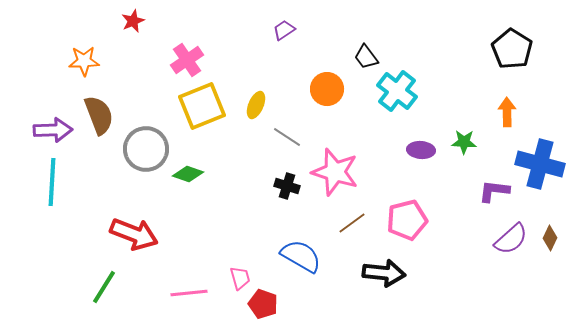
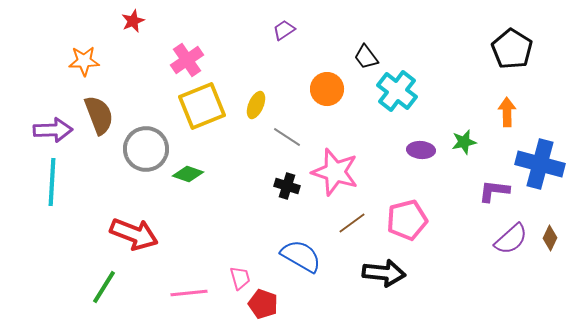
green star: rotated 15 degrees counterclockwise
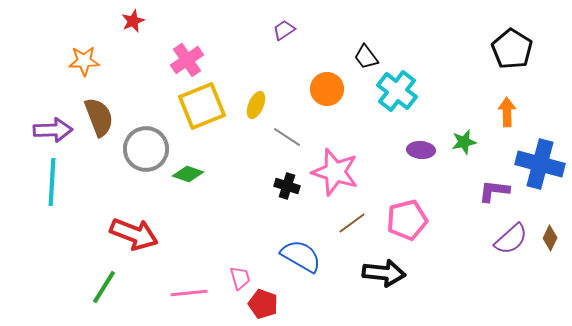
brown semicircle: moved 2 px down
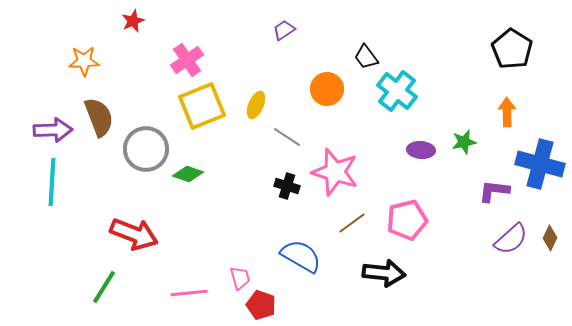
red pentagon: moved 2 px left, 1 px down
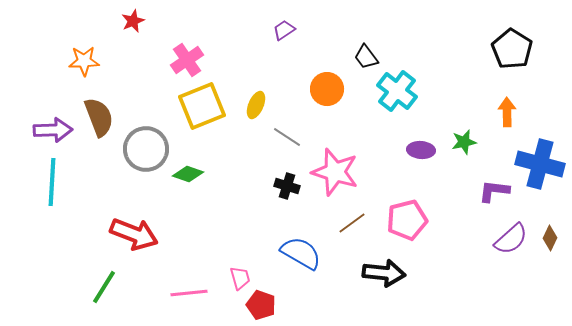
blue semicircle: moved 3 px up
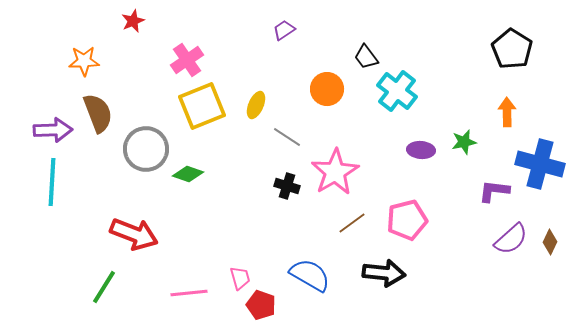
brown semicircle: moved 1 px left, 4 px up
pink star: rotated 24 degrees clockwise
brown diamond: moved 4 px down
blue semicircle: moved 9 px right, 22 px down
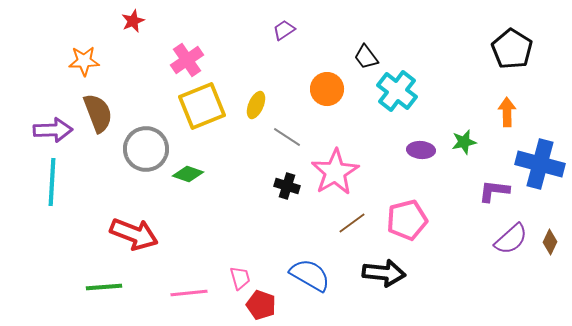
green line: rotated 54 degrees clockwise
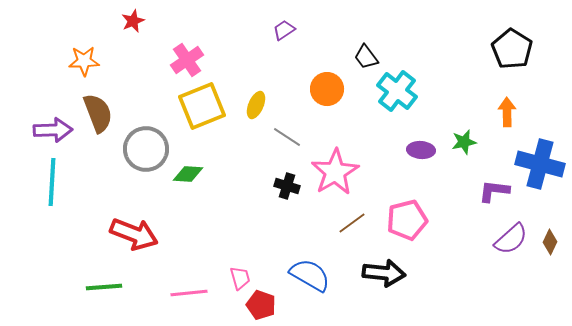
green diamond: rotated 16 degrees counterclockwise
